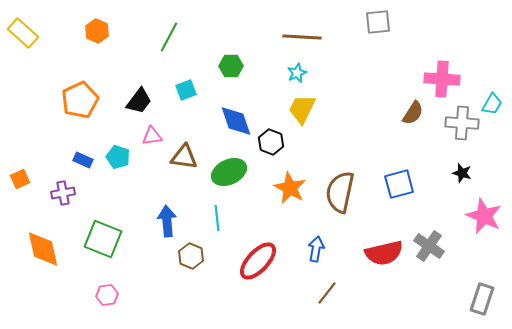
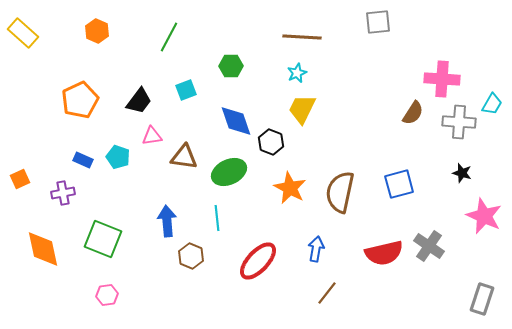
gray cross at (462, 123): moved 3 px left, 1 px up
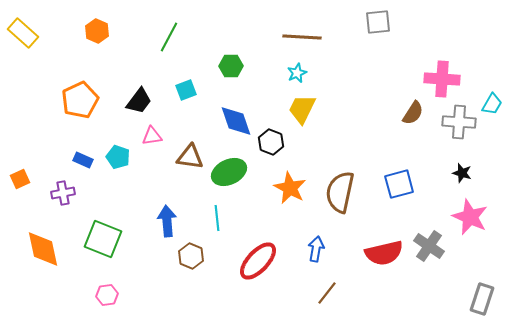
brown triangle at (184, 157): moved 6 px right
pink star at (484, 216): moved 14 px left, 1 px down
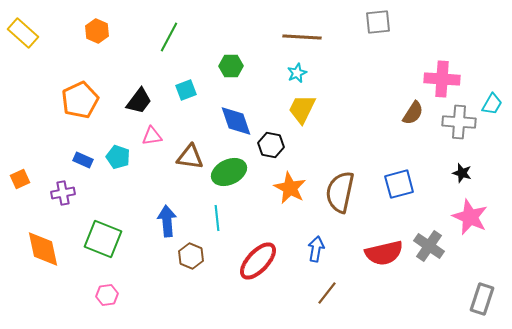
black hexagon at (271, 142): moved 3 px down; rotated 10 degrees counterclockwise
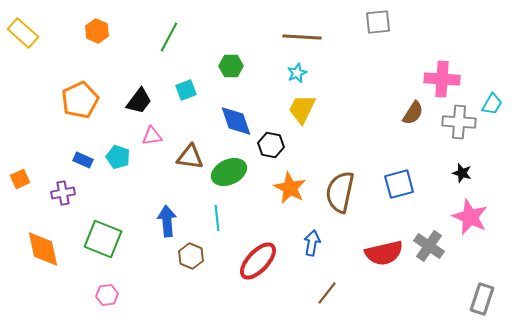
blue arrow at (316, 249): moved 4 px left, 6 px up
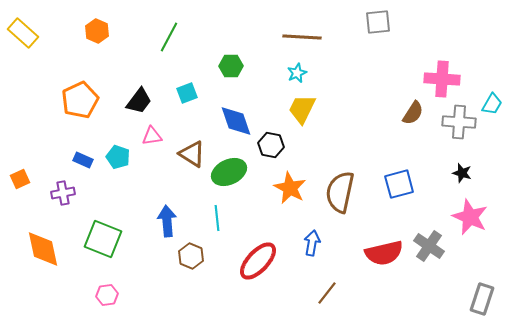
cyan square at (186, 90): moved 1 px right, 3 px down
brown triangle at (190, 157): moved 2 px right, 3 px up; rotated 24 degrees clockwise
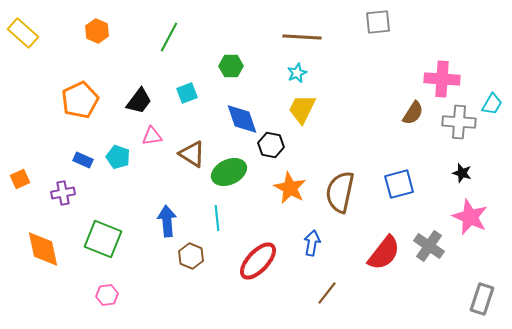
blue diamond at (236, 121): moved 6 px right, 2 px up
red semicircle at (384, 253): rotated 39 degrees counterclockwise
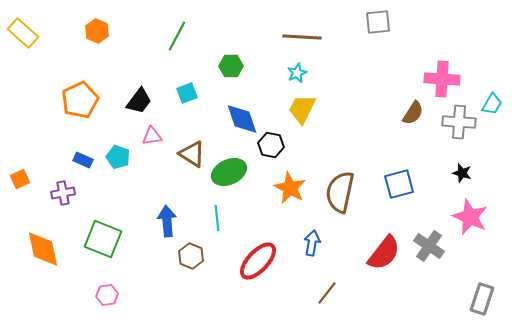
green line at (169, 37): moved 8 px right, 1 px up
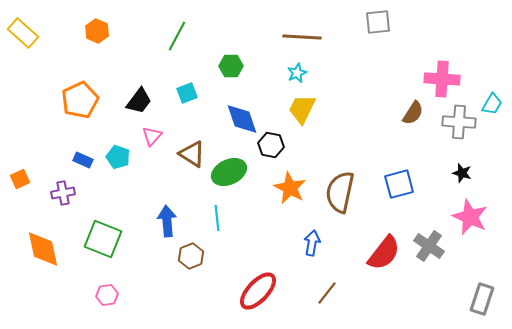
pink triangle at (152, 136): rotated 40 degrees counterclockwise
brown hexagon at (191, 256): rotated 15 degrees clockwise
red ellipse at (258, 261): moved 30 px down
